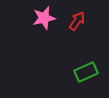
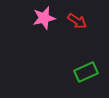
red arrow: rotated 90 degrees clockwise
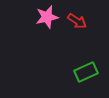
pink star: moved 3 px right, 1 px up
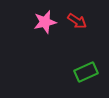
pink star: moved 2 px left, 5 px down
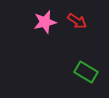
green rectangle: rotated 55 degrees clockwise
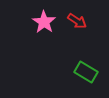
pink star: moved 1 px left; rotated 25 degrees counterclockwise
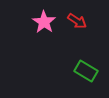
green rectangle: moved 1 px up
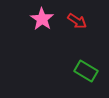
pink star: moved 2 px left, 3 px up
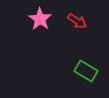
pink star: moved 2 px left
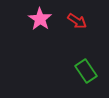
green rectangle: rotated 25 degrees clockwise
